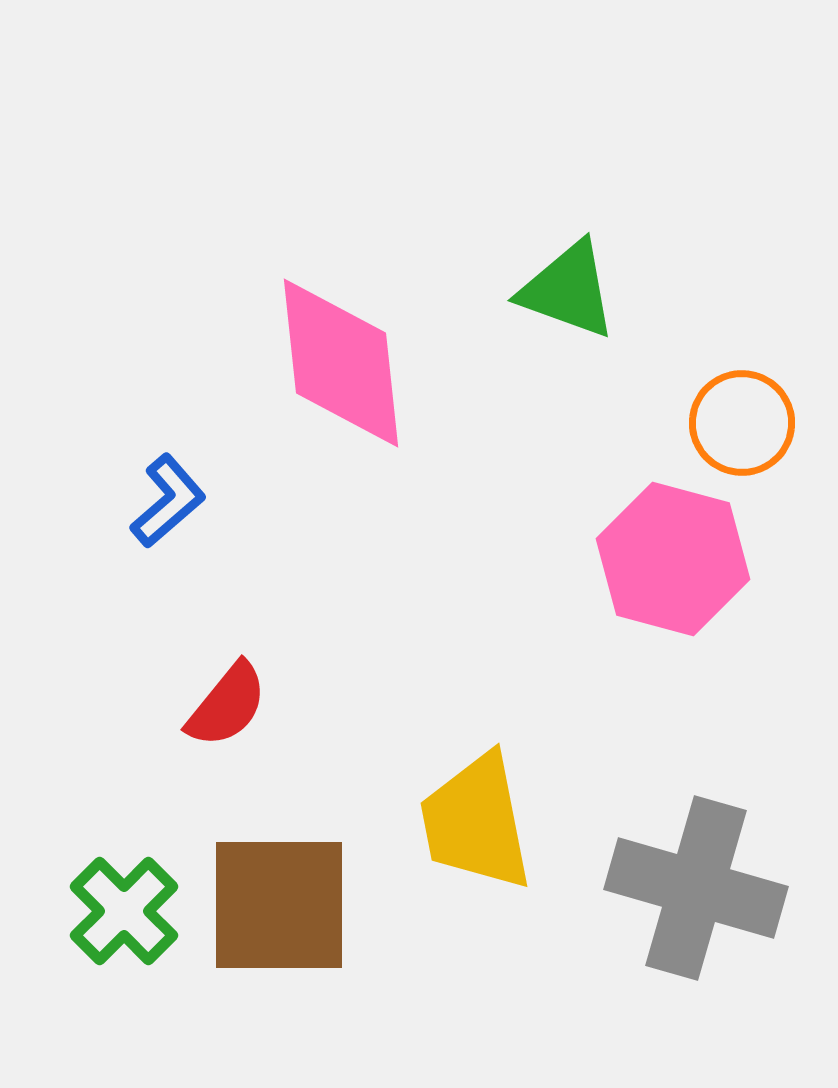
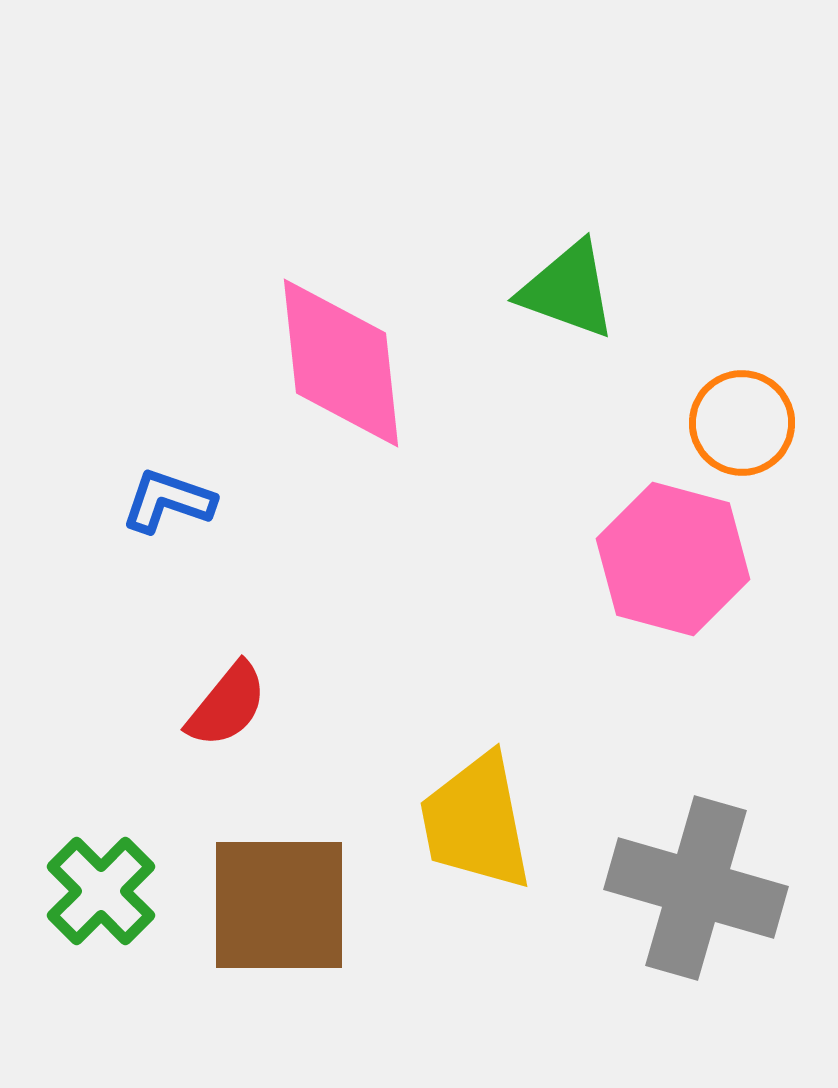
blue L-shape: rotated 120 degrees counterclockwise
green cross: moved 23 px left, 20 px up
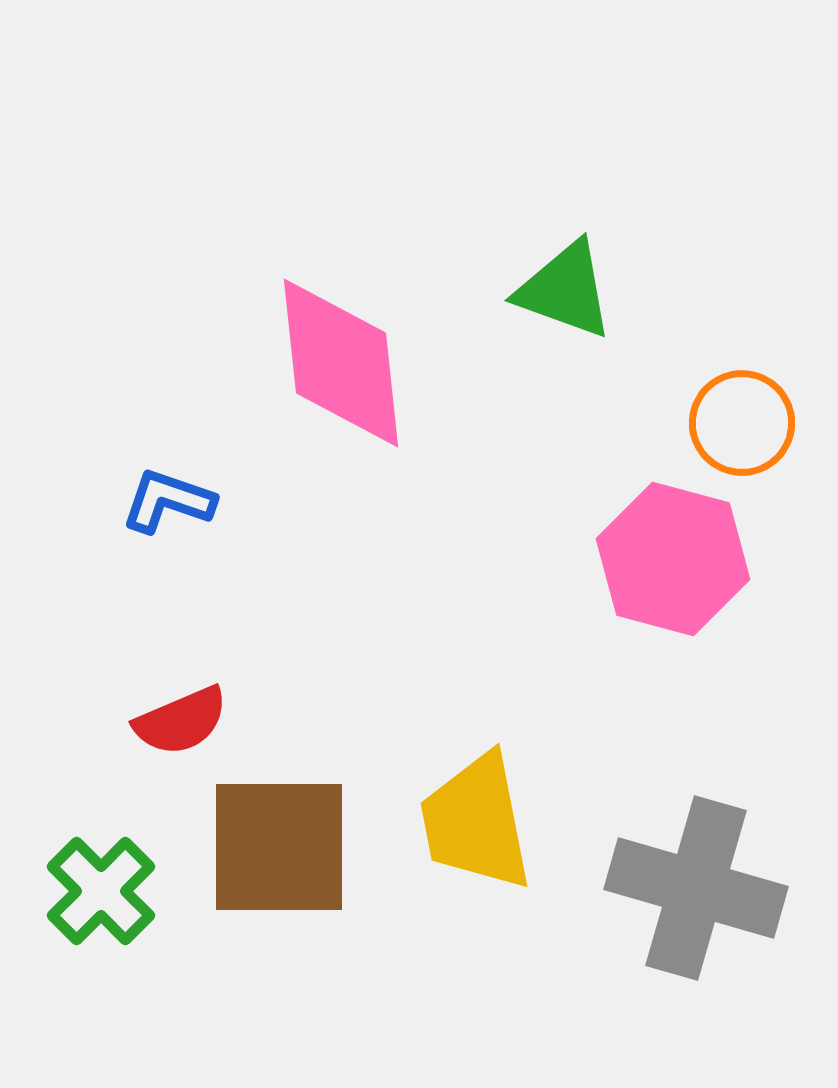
green triangle: moved 3 px left
red semicircle: moved 46 px left, 16 px down; rotated 28 degrees clockwise
brown square: moved 58 px up
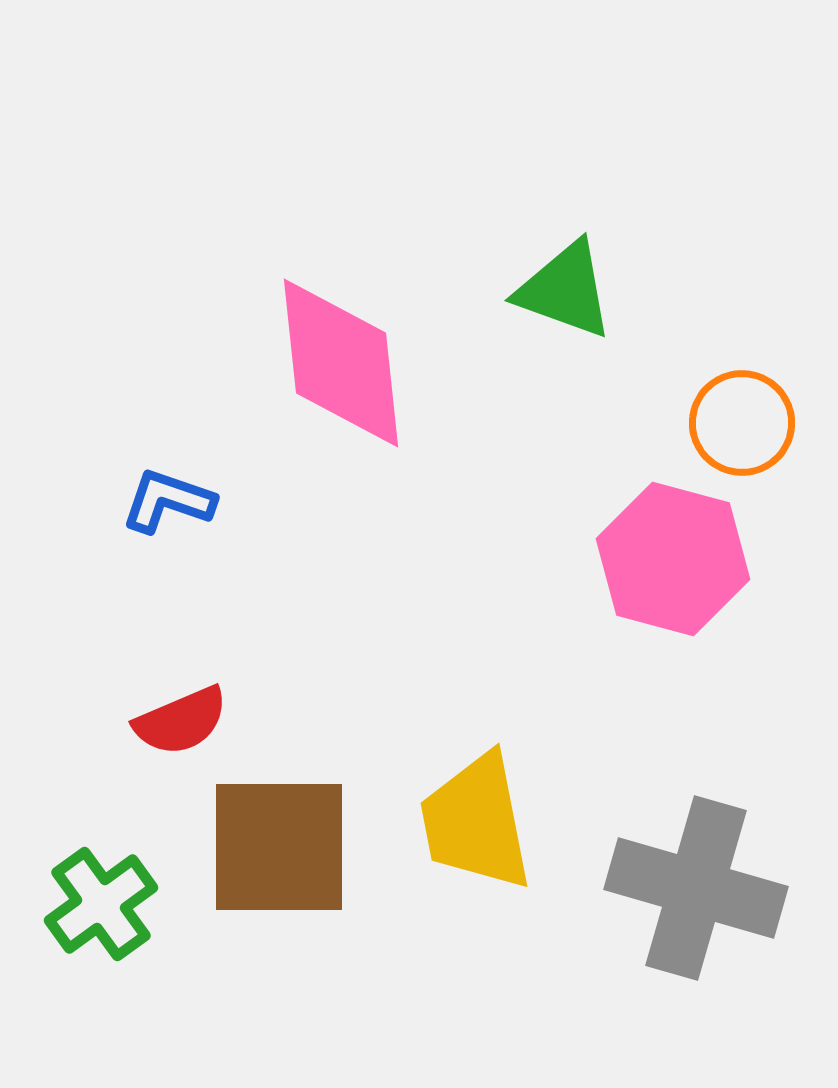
green cross: moved 13 px down; rotated 9 degrees clockwise
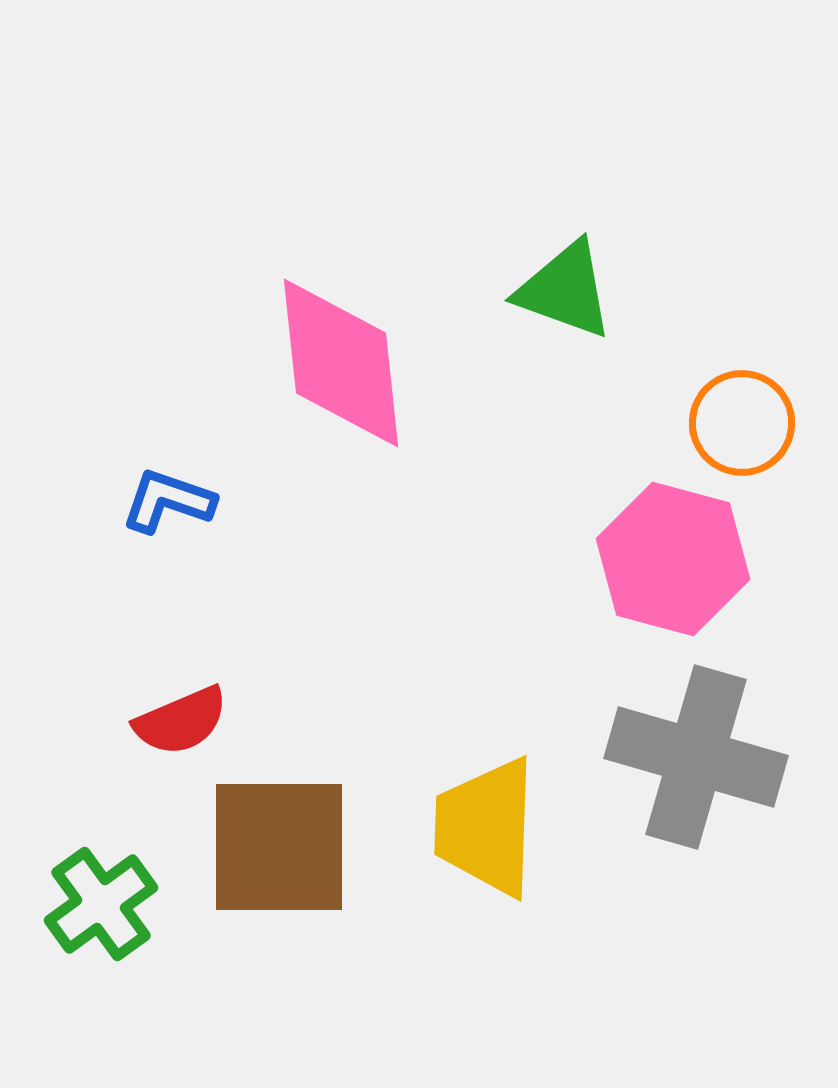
yellow trapezoid: moved 10 px right, 5 px down; rotated 13 degrees clockwise
gray cross: moved 131 px up
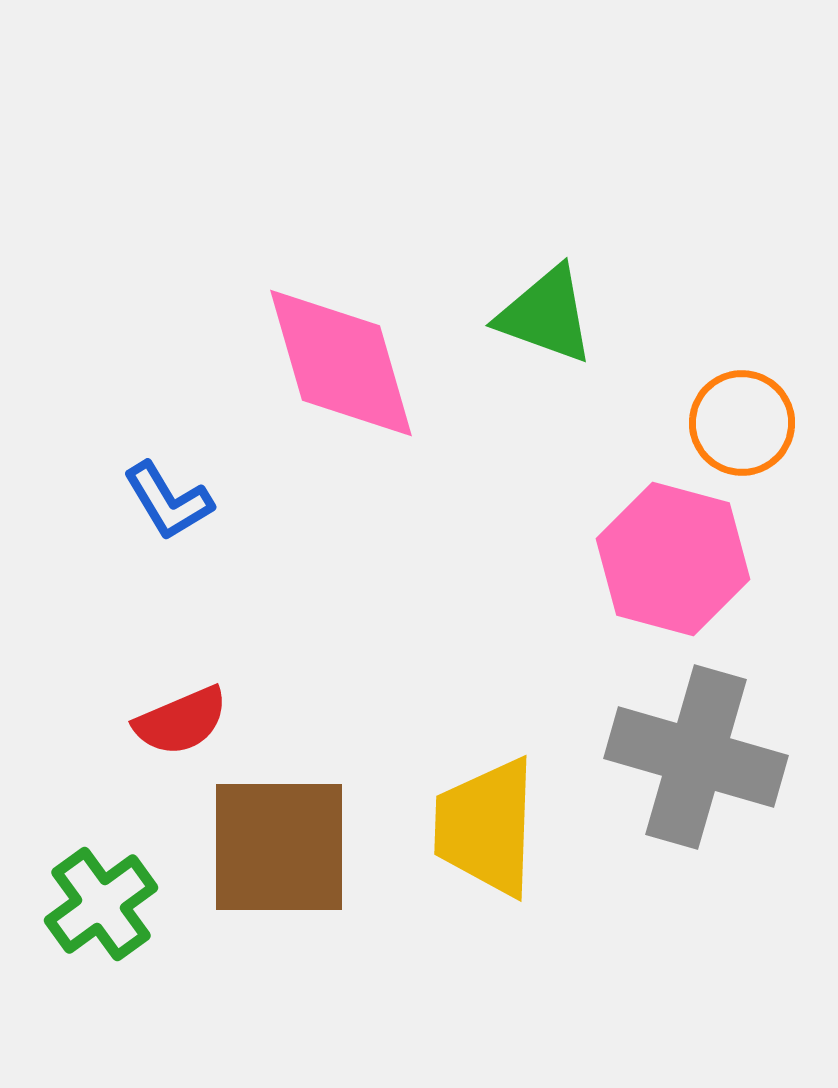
green triangle: moved 19 px left, 25 px down
pink diamond: rotated 10 degrees counterclockwise
blue L-shape: rotated 140 degrees counterclockwise
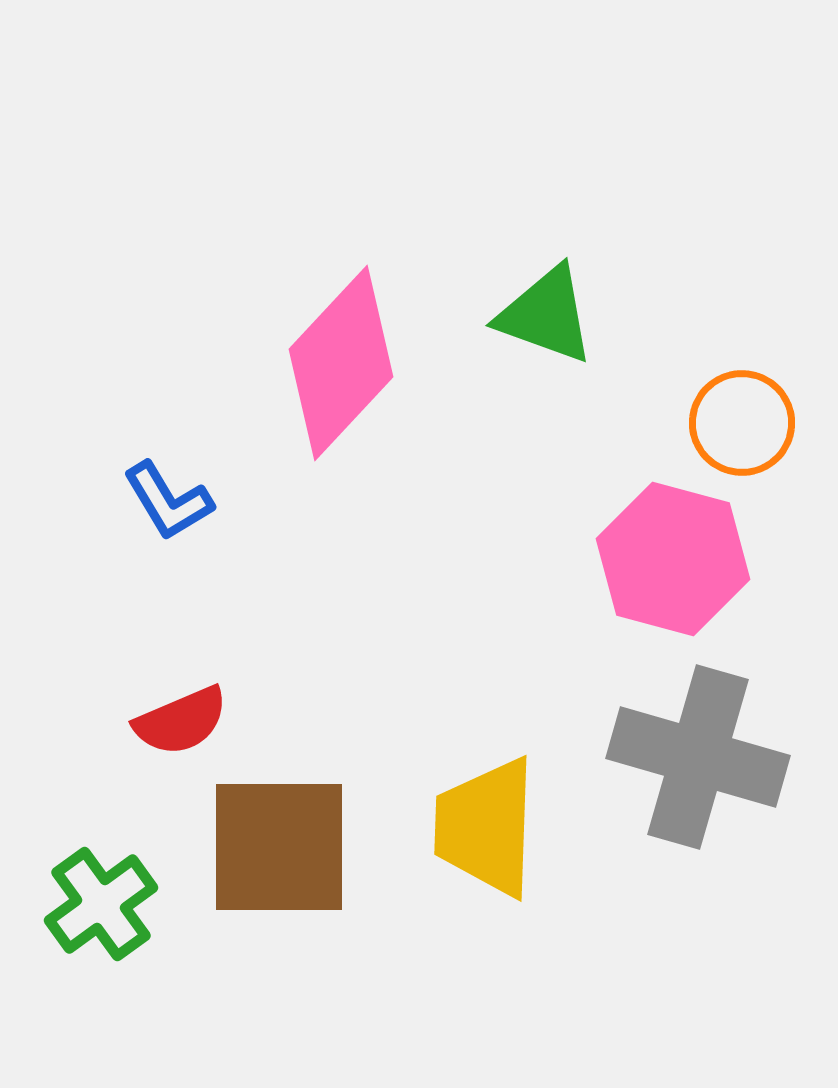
pink diamond: rotated 59 degrees clockwise
gray cross: moved 2 px right
